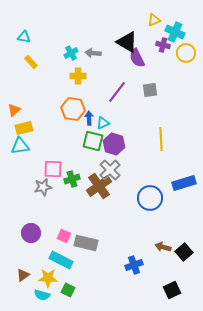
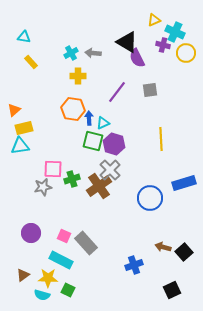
gray rectangle at (86, 243): rotated 35 degrees clockwise
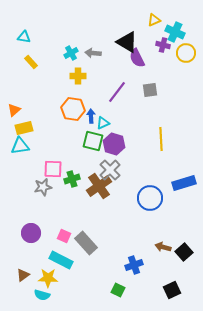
blue arrow at (89, 118): moved 2 px right, 2 px up
green square at (68, 290): moved 50 px right
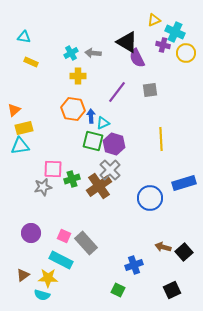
yellow rectangle at (31, 62): rotated 24 degrees counterclockwise
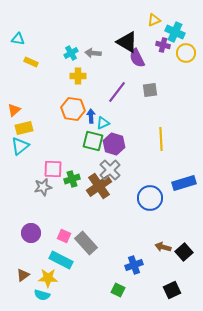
cyan triangle at (24, 37): moved 6 px left, 2 px down
cyan triangle at (20, 146): rotated 30 degrees counterclockwise
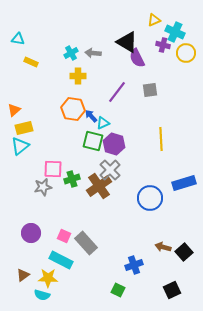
blue arrow at (91, 116): rotated 40 degrees counterclockwise
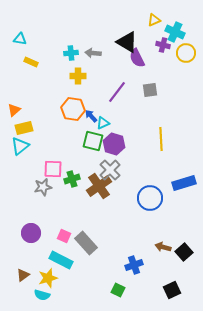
cyan triangle at (18, 39): moved 2 px right
cyan cross at (71, 53): rotated 24 degrees clockwise
yellow star at (48, 278): rotated 18 degrees counterclockwise
